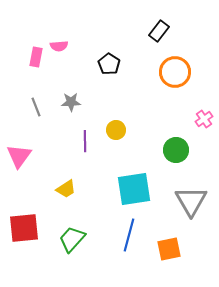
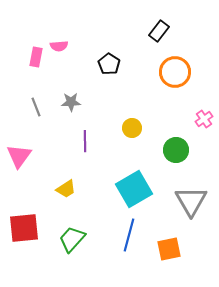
yellow circle: moved 16 px right, 2 px up
cyan square: rotated 21 degrees counterclockwise
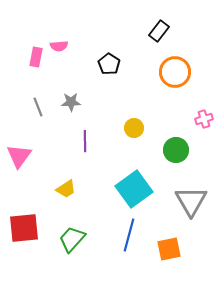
gray line: moved 2 px right
pink cross: rotated 18 degrees clockwise
yellow circle: moved 2 px right
cyan square: rotated 6 degrees counterclockwise
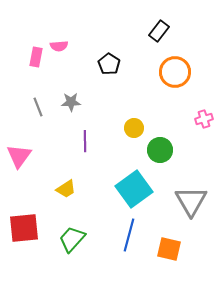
green circle: moved 16 px left
orange square: rotated 25 degrees clockwise
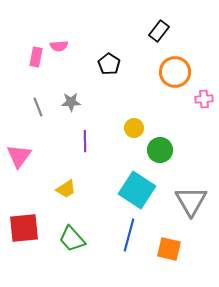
pink cross: moved 20 px up; rotated 12 degrees clockwise
cyan square: moved 3 px right, 1 px down; rotated 21 degrees counterclockwise
green trapezoid: rotated 84 degrees counterclockwise
